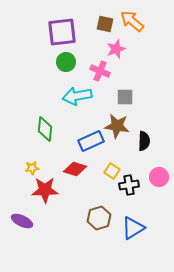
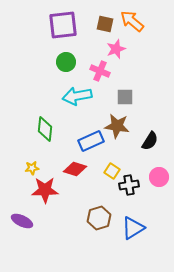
purple square: moved 1 px right, 7 px up
black semicircle: moved 6 px right; rotated 30 degrees clockwise
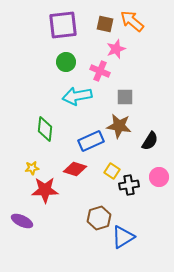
brown star: moved 2 px right
blue triangle: moved 10 px left, 9 px down
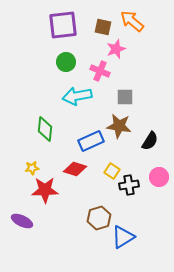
brown square: moved 2 px left, 3 px down
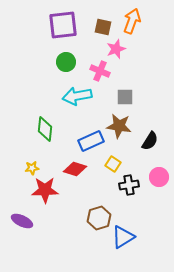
orange arrow: rotated 70 degrees clockwise
yellow square: moved 1 px right, 7 px up
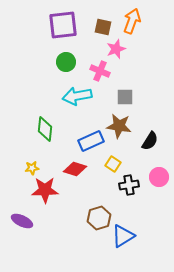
blue triangle: moved 1 px up
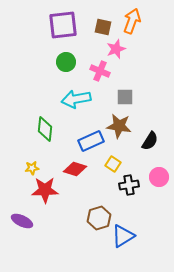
cyan arrow: moved 1 px left, 3 px down
